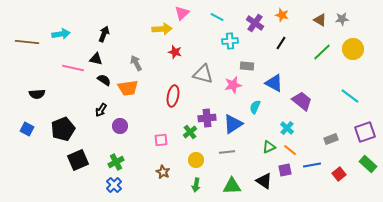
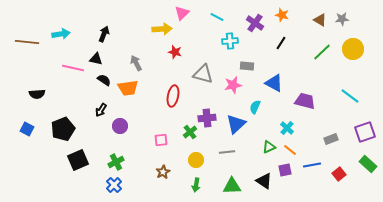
purple trapezoid at (302, 101): moved 3 px right; rotated 25 degrees counterclockwise
blue triangle at (233, 124): moved 3 px right; rotated 10 degrees counterclockwise
brown star at (163, 172): rotated 16 degrees clockwise
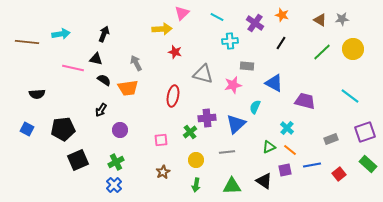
purple circle at (120, 126): moved 4 px down
black pentagon at (63, 129): rotated 15 degrees clockwise
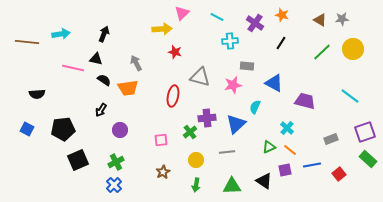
gray triangle at (203, 74): moved 3 px left, 3 px down
green rectangle at (368, 164): moved 5 px up
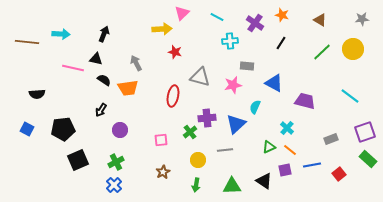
gray star at (342, 19): moved 20 px right
cyan arrow at (61, 34): rotated 12 degrees clockwise
gray line at (227, 152): moved 2 px left, 2 px up
yellow circle at (196, 160): moved 2 px right
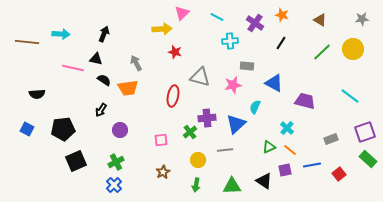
black square at (78, 160): moved 2 px left, 1 px down
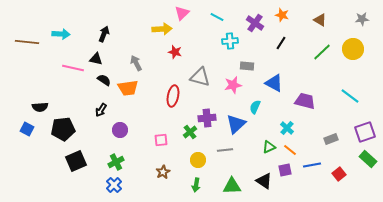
black semicircle at (37, 94): moved 3 px right, 13 px down
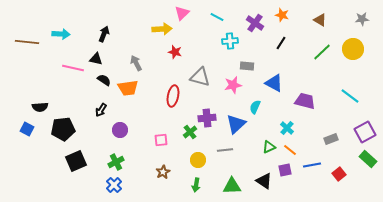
purple square at (365, 132): rotated 10 degrees counterclockwise
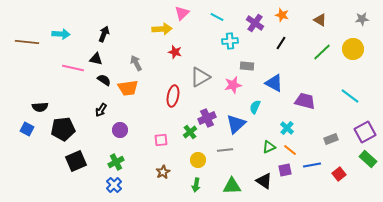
gray triangle at (200, 77): rotated 45 degrees counterclockwise
purple cross at (207, 118): rotated 18 degrees counterclockwise
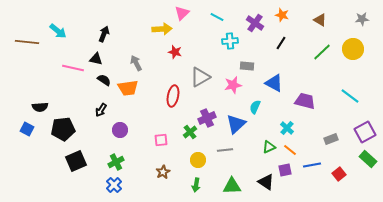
cyan arrow at (61, 34): moved 3 px left, 3 px up; rotated 36 degrees clockwise
black triangle at (264, 181): moved 2 px right, 1 px down
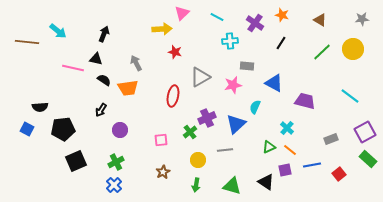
green triangle at (232, 186): rotated 18 degrees clockwise
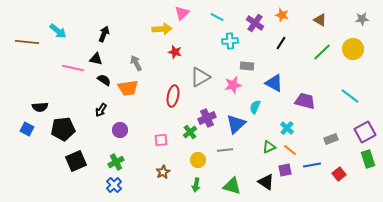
green rectangle at (368, 159): rotated 30 degrees clockwise
